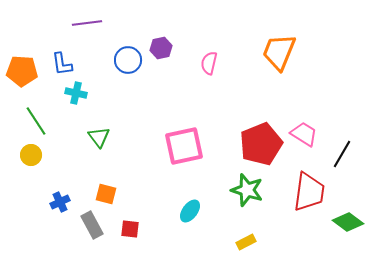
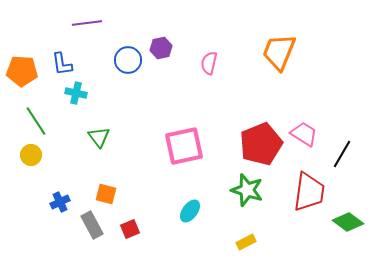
red square: rotated 30 degrees counterclockwise
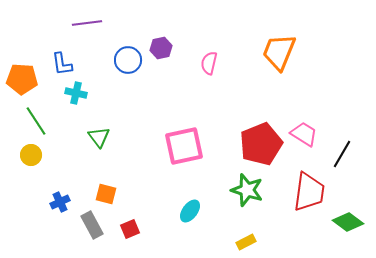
orange pentagon: moved 8 px down
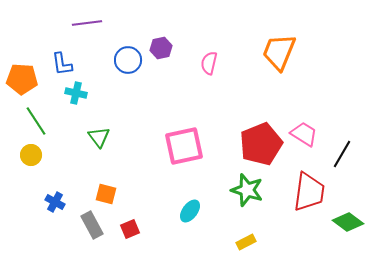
blue cross: moved 5 px left; rotated 36 degrees counterclockwise
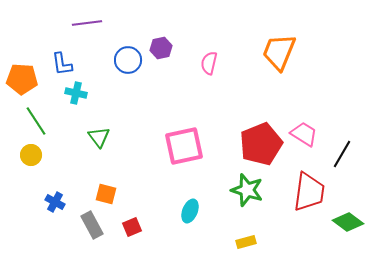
cyan ellipse: rotated 15 degrees counterclockwise
red square: moved 2 px right, 2 px up
yellow rectangle: rotated 12 degrees clockwise
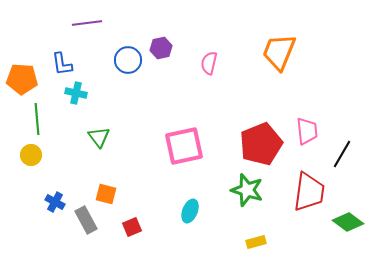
green line: moved 1 px right, 2 px up; rotated 28 degrees clockwise
pink trapezoid: moved 3 px right, 3 px up; rotated 52 degrees clockwise
gray rectangle: moved 6 px left, 5 px up
yellow rectangle: moved 10 px right
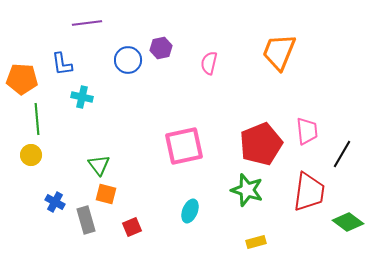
cyan cross: moved 6 px right, 4 px down
green triangle: moved 28 px down
gray rectangle: rotated 12 degrees clockwise
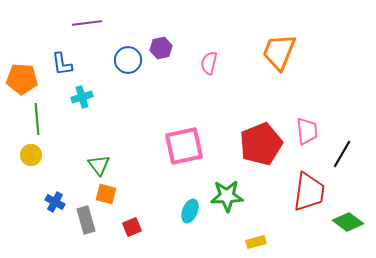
cyan cross: rotated 30 degrees counterclockwise
green star: moved 20 px left, 6 px down; rotated 20 degrees counterclockwise
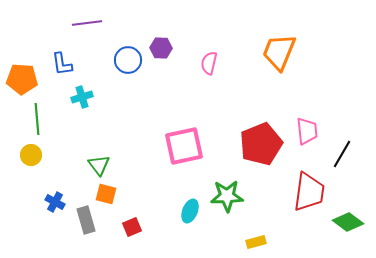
purple hexagon: rotated 15 degrees clockwise
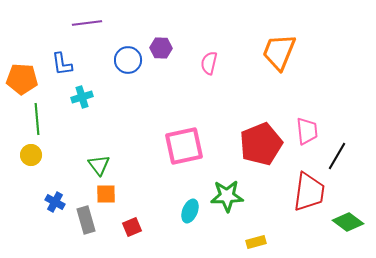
black line: moved 5 px left, 2 px down
orange square: rotated 15 degrees counterclockwise
